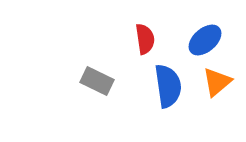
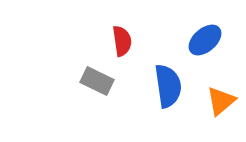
red semicircle: moved 23 px left, 2 px down
orange triangle: moved 4 px right, 19 px down
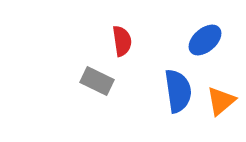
blue semicircle: moved 10 px right, 5 px down
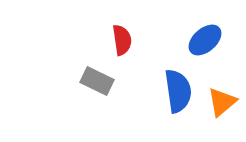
red semicircle: moved 1 px up
orange triangle: moved 1 px right, 1 px down
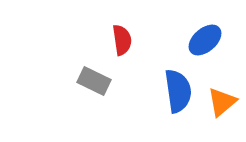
gray rectangle: moved 3 px left
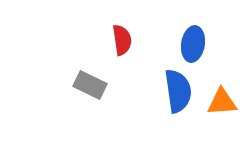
blue ellipse: moved 12 px left, 4 px down; rotated 40 degrees counterclockwise
gray rectangle: moved 4 px left, 4 px down
orange triangle: rotated 36 degrees clockwise
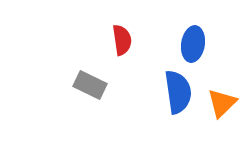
blue semicircle: moved 1 px down
orange triangle: moved 1 px down; rotated 40 degrees counterclockwise
